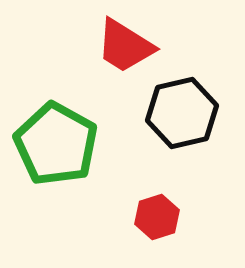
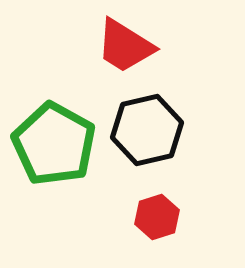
black hexagon: moved 35 px left, 17 px down
green pentagon: moved 2 px left
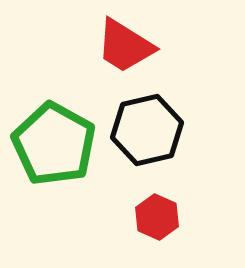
red hexagon: rotated 18 degrees counterclockwise
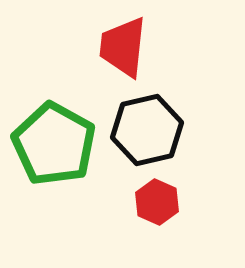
red trapezoid: moved 2 px left, 1 px down; rotated 64 degrees clockwise
red hexagon: moved 15 px up
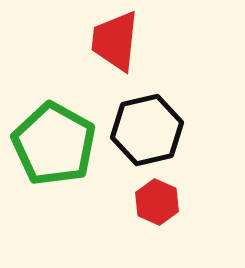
red trapezoid: moved 8 px left, 6 px up
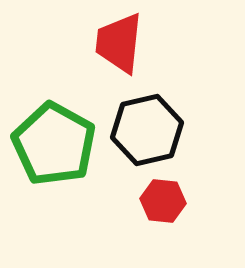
red trapezoid: moved 4 px right, 2 px down
red hexagon: moved 6 px right, 1 px up; rotated 18 degrees counterclockwise
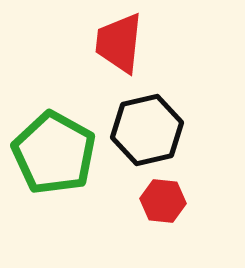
green pentagon: moved 9 px down
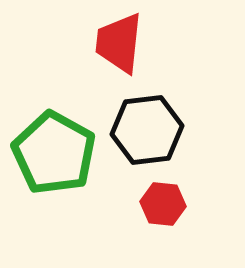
black hexagon: rotated 6 degrees clockwise
red hexagon: moved 3 px down
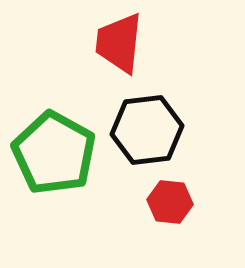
red hexagon: moved 7 px right, 2 px up
